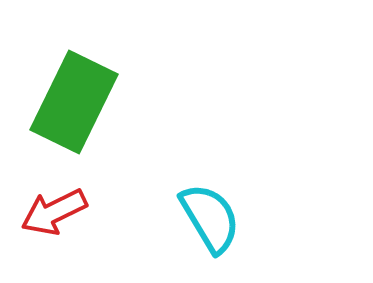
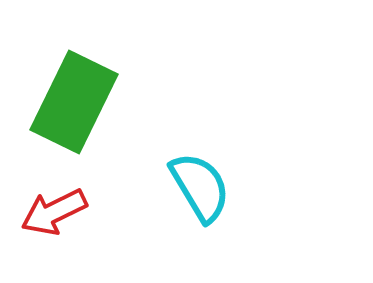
cyan semicircle: moved 10 px left, 31 px up
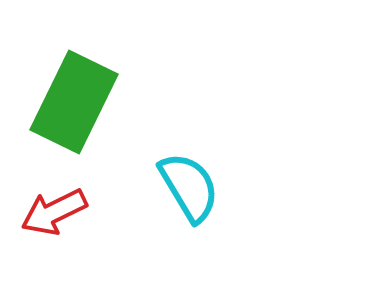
cyan semicircle: moved 11 px left
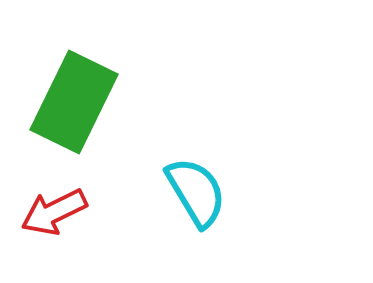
cyan semicircle: moved 7 px right, 5 px down
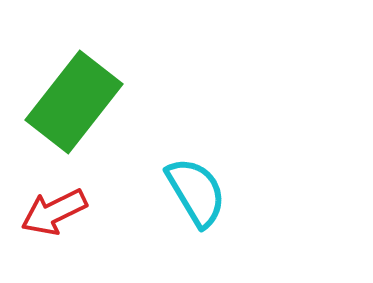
green rectangle: rotated 12 degrees clockwise
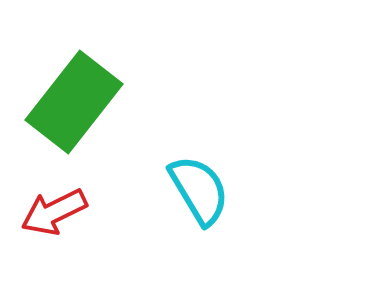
cyan semicircle: moved 3 px right, 2 px up
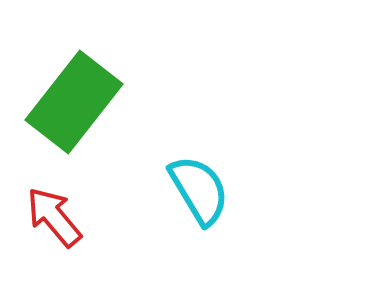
red arrow: moved 5 px down; rotated 76 degrees clockwise
